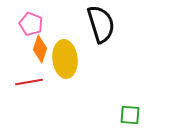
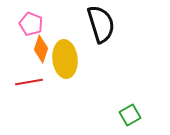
orange diamond: moved 1 px right
green square: rotated 35 degrees counterclockwise
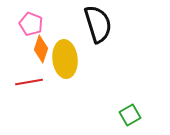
black semicircle: moved 3 px left
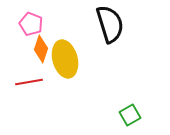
black semicircle: moved 12 px right
yellow ellipse: rotated 9 degrees counterclockwise
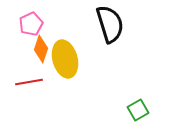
pink pentagon: rotated 25 degrees clockwise
green square: moved 8 px right, 5 px up
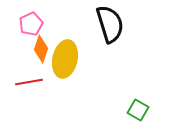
yellow ellipse: rotated 27 degrees clockwise
green square: rotated 30 degrees counterclockwise
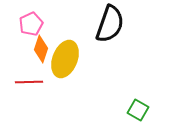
black semicircle: rotated 36 degrees clockwise
yellow ellipse: rotated 9 degrees clockwise
red line: rotated 8 degrees clockwise
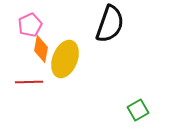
pink pentagon: moved 1 px left, 1 px down
orange diamond: rotated 8 degrees counterclockwise
green square: rotated 30 degrees clockwise
